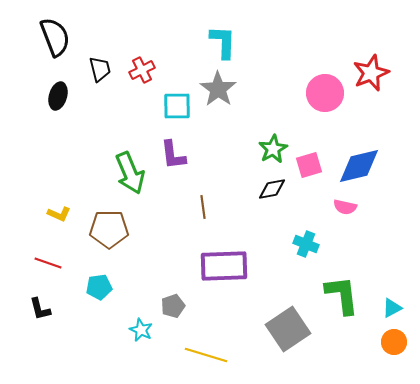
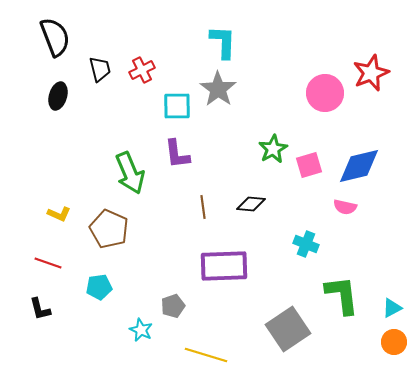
purple L-shape: moved 4 px right, 1 px up
black diamond: moved 21 px left, 15 px down; rotated 16 degrees clockwise
brown pentagon: rotated 24 degrees clockwise
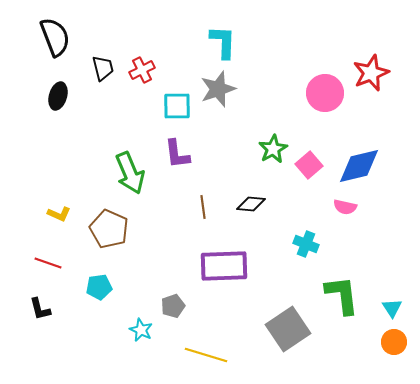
black trapezoid: moved 3 px right, 1 px up
gray star: rotated 18 degrees clockwise
pink square: rotated 24 degrees counterclockwise
cyan triangle: rotated 35 degrees counterclockwise
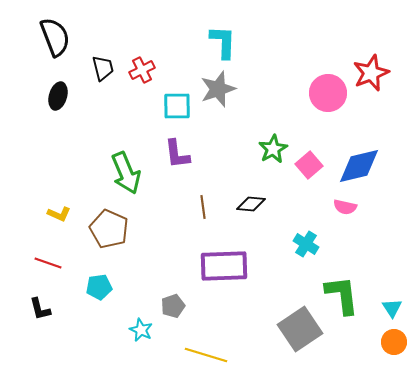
pink circle: moved 3 px right
green arrow: moved 4 px left
cyan cross: rotated 10 degrees clockwise
gray square: moved 12 px right
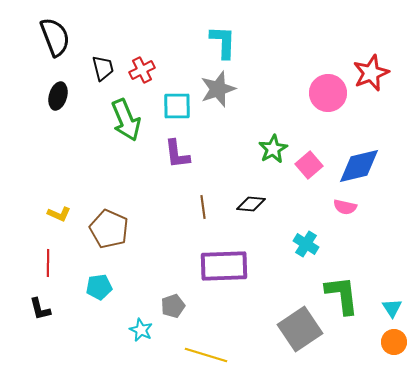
green arrow: moved 53 px up
red line: rotated 72 degrees clockwise
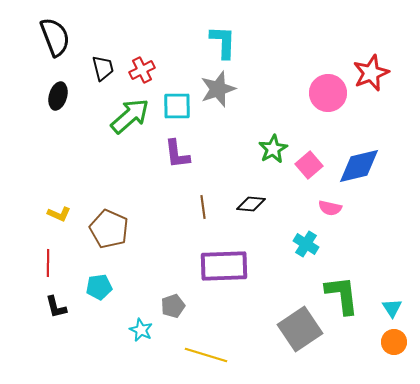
green arrow: moved 4 px right, 4 px up; rotated 108 degrees counterclockwise
pink semicircle: moved 15 px left, 1 px down
black L-shape: moved 16 px right, 2 px up
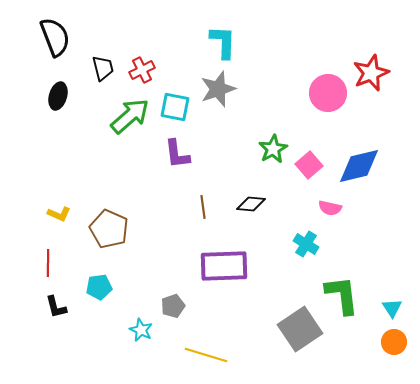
cyan square: moved 2 px left, 1 px down; rotated 12 degrees clockwise
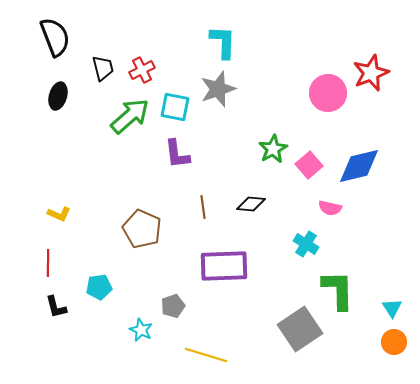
brown pentagon: moved 33 px right
green L-shape: moved 4 px left, 5 px up; rotated 6 degrees clockwise
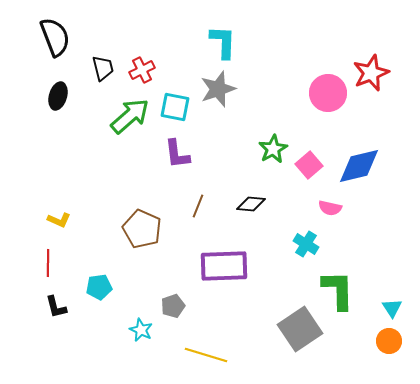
brown line: moved 5 px left, 1 px up; rotated 30 degrees clockwise
yellow L-shape: moved 6 px down
orange circle: moved 5 px left, 1 px up
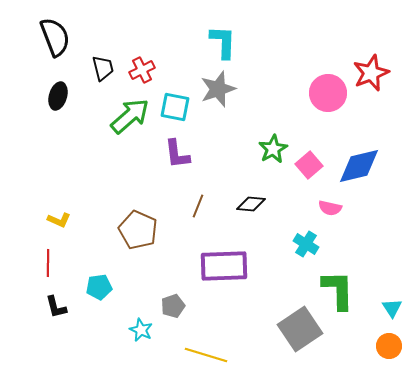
brown pentagon: moved 4 px left, 1 px down
orange circle: moved 5 px down
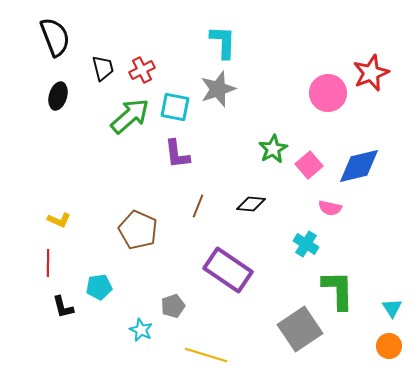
purple rectangle: moved 4 px right, 4 px down; rotated 36 degrees clockwise
black L-shape: moved 7 px right
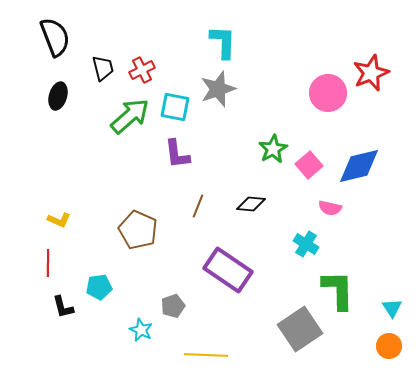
yellow line: rotated 15 degrees counterclockwise
